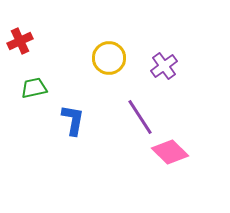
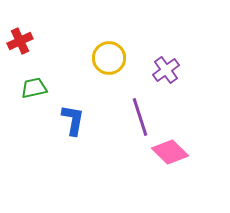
purple cross: moved 2 px right, 4 px down
purple line: rotated 15 degrees clockwise
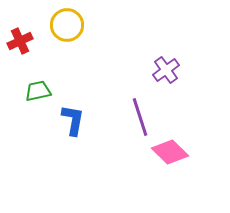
yellow circle: moved 42 px left, 33 px up
green trapezoid: moved 4 px right, 3 px down
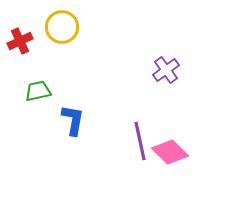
yellow circle: moved 5 px left, 2 px down
purple line: moved 24 px down; rotated 6 degrees clockwise
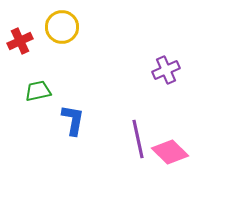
purple cross: rotated 12 degrees clockwise
purple line: moved 2 px left, 2 px up
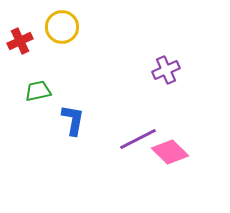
purple line: rotated 75 degrees clockwise
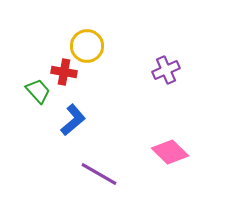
yellow circle: moved 25 px right, 19 px down
red cross: moved 44 px right, 31 px down; rotated 35 degrees clockwise
green trapezoid: rotated 60 degrees clockwise
blue L-shape: rotated 40 degrees clockwise
purple line: moved 39 px left, 35 px down; rotated 57 degrees clockwise
